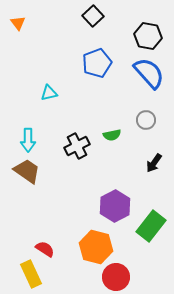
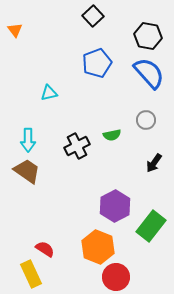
orange triangle: moved 3 px left, 7 px down
orange hexagon: moved 2 px right; rotated 8 degrees clockwise
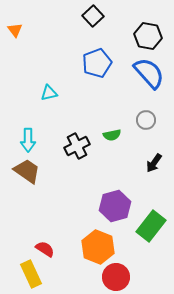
purple hexagon: rotated 12 degrees clockwise
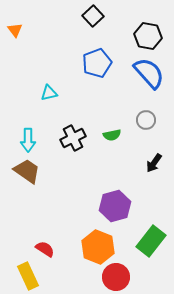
black cross: moved 4 px left, 8 px up
green rectangle: moved 15 px down
yellow rectangle: moved 3 px left, 2 px down
